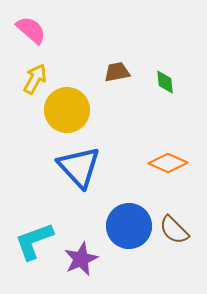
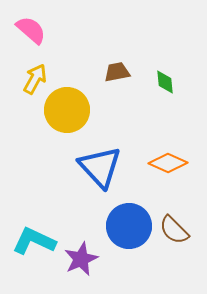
blue triangle: moved 21 px right
cyan L-shape: rotated 45 degrees clockwise
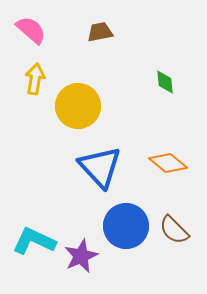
brown trapezoid: moved 17 px left, 40 px up
yellow arrow: rotated 20 degrees counterclockwise
yellow circle: moved 11 px right, 4 px up
orange diamond: rotated 15 degrees clockwise
blue circle: moved 3 px left
purple star: moved 3 px up
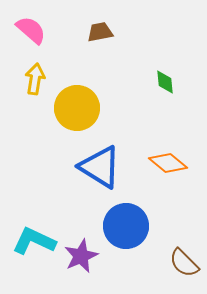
yellow circle: moved 1 px left, 2 px down
blue triangle: rotated 15 degrees counterclockwise
brown semicircle: moved 10 px right, 33 px down
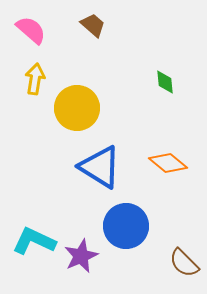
brown trapezoid: moved 7 px left, 7 px up; rotated 52 degrees clockwise
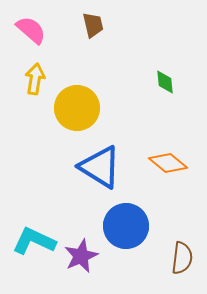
brown trapezoid: rotated 36 degrees clockwise
brown semicircle: moved 2 px left, 5 px up; rotated 128 degrees counterclockwise
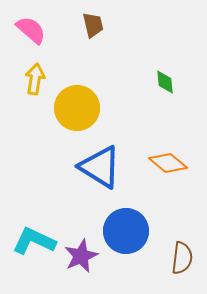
blue circle: moved 5 px down
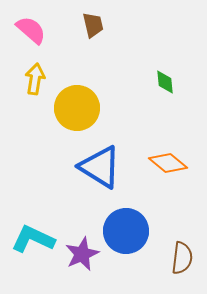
cyan L-shape: moved 1 px left, 2 px up
purple star: moved 1 px right, 2 px up
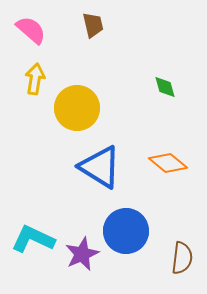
green diamond: moved 5 px down; rotated 10 degrees counterclockwise
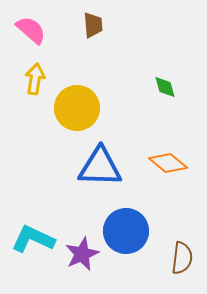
brown trapezoid: rotated 8 degrees clockwise
blue triangle: rotated 30 degrees counterclockwise
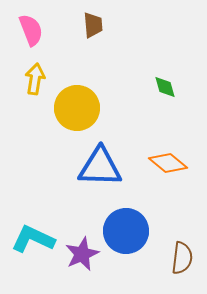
pink semicircle: rotated 28 degrees clockwise
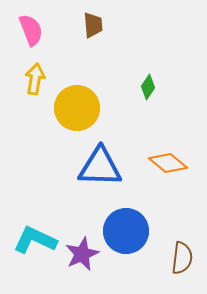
green diamond: moved 17 px left; rotated 50 degrees clockwise
cyan L-shape: moved 2 px right, 1 px down
